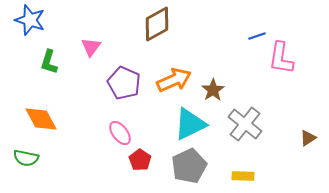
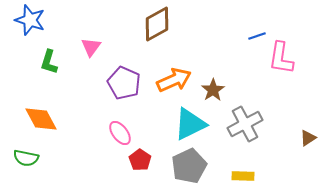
gray cross: rotated 24 degrees clockwise
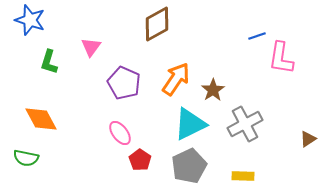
orange arrow: moved 2 px right, 1 px up; rotated 32 degrees counterclockwise
brown triangle: moved 1 px down
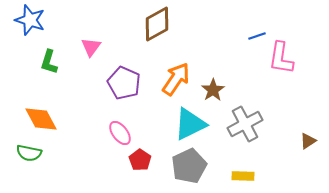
brown triangle: moved 2 px down
green semicircle: moved 3 px right, 5 px up
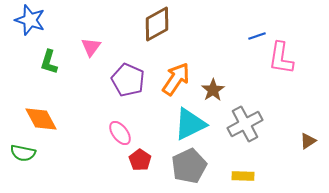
purple pentagon: moved 4 px right, 3 px up
green semicircle: moved 6 px left
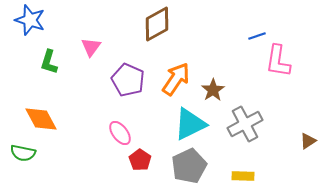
pink L-shape: moved 3 px left, 3 px down
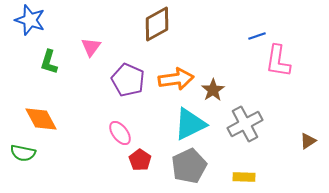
orange arrow: rotated 48 degrees clockwise
yellow rectangle: moved 1 px right, 1 px down
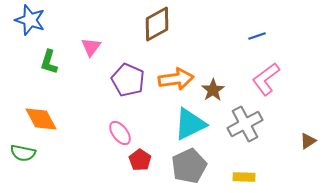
pink L-shape: moved 12 px left, 18 px down; rotated 44 degrees clockwise
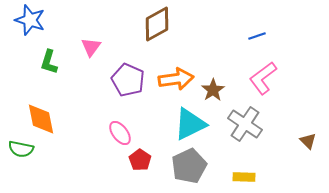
pink L-shape: moved 3 px left, 1 px up
orange diamond: rotated 16 degrees clockwise
gray cross: rotated 28 degrees counterclockwise
brown triangle: rotated 42 degrees counterclockwise
green semicircle: moved 2 px left, 4 px up
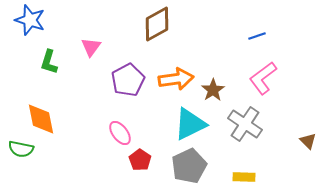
purple pentagon: rotated 20 degrees clockwise
